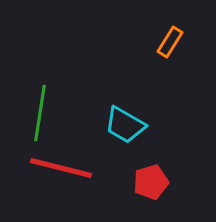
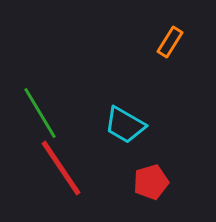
green line: rotated 40 degrees counterclockwise
red line: rotated 42 degrees clockwise
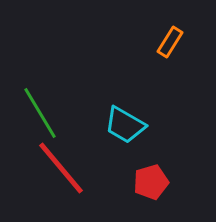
red line: rotated 6 degrees counterclockwise
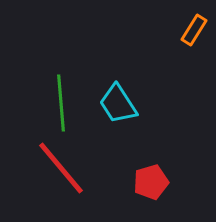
orange rectangle: moved 24 px right, 12 px up
green line: moved 21 px right, 10 px up; rotated 26 degrees clockwise
cyan trapezoid: moved 7 px left, 21 px up; rotated 27 degrees clockwise
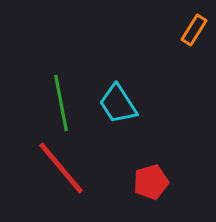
green line: rotated 6 degrees counterclockwise
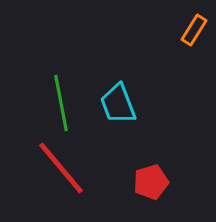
cyan trapezoid: rotated 12 degrees clockwise
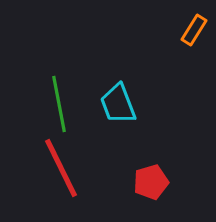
green line: moved 2 px left, 1 px down
red line: rotated 14 degrees clockwise
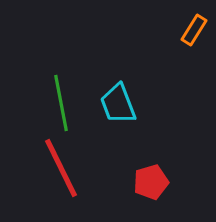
green line: moved 2 px right, 1 px up
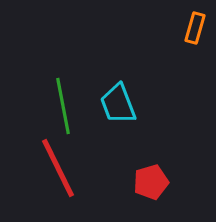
orange rectangle: moved 1 px right, 2 px up; rotated 16 degrees counterclockwise
green line: moved 2 px right, 3 px down
red line: moved 3 px left
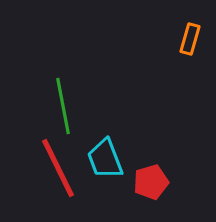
orange rectangle: moved 5 px left, 11 px down
cyan trapezoid: moved 13 px left, 55 px down
